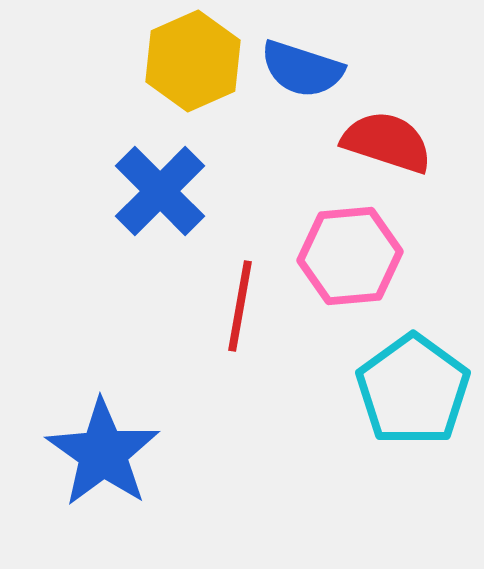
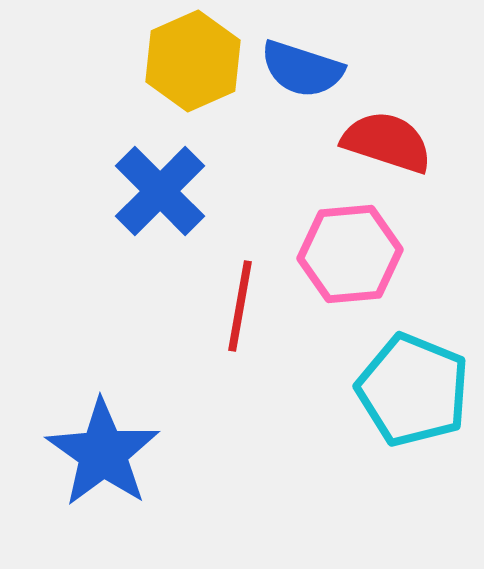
pink hexagon: moved 2 px up
cyan pentagon: rotated 14 degrees counterclockwise
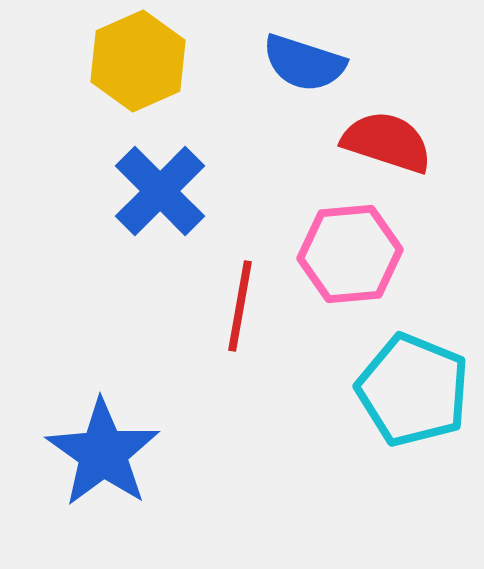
yellow hexagon: moved 55 px left
blue semicircle: moved 2 px right, 6 px up
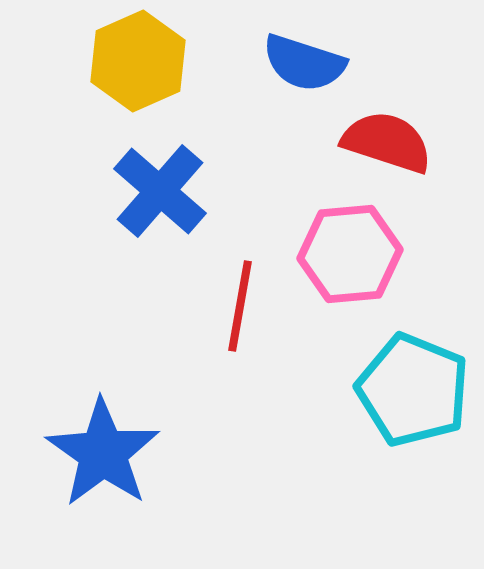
blue cross: rotated 4 degrees counterclockwise
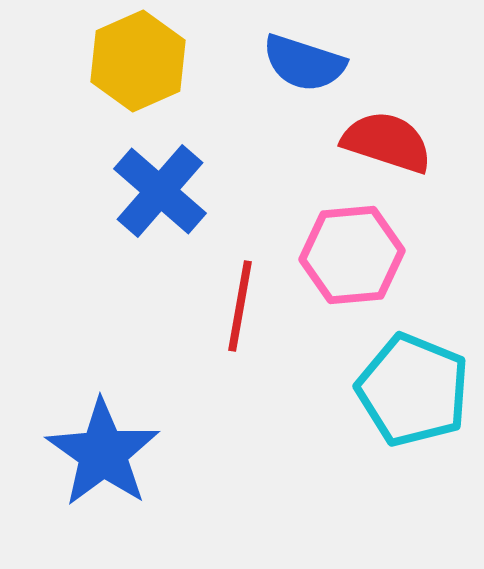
pink hexagon: moved 2 px right, 1 px down
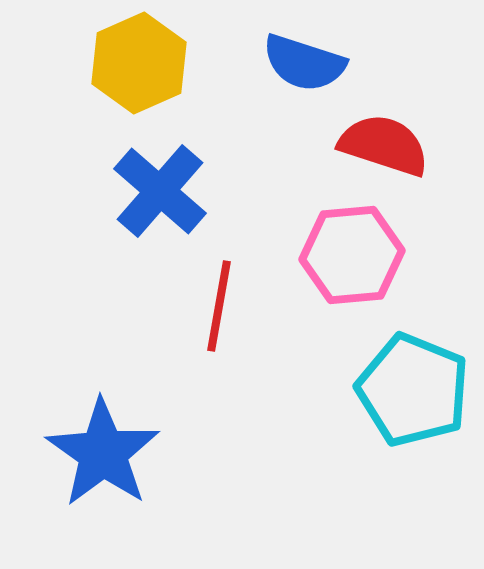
yellow hexagon: moved 1 px right, 2 px down
red semicircle: moved 3 px left, 3 px down
red line: moved 21 px left
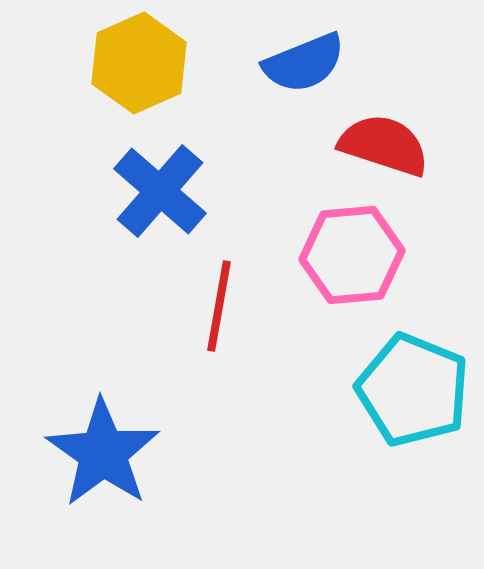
blue semicircle: rotated 40 degrees counterclockwise
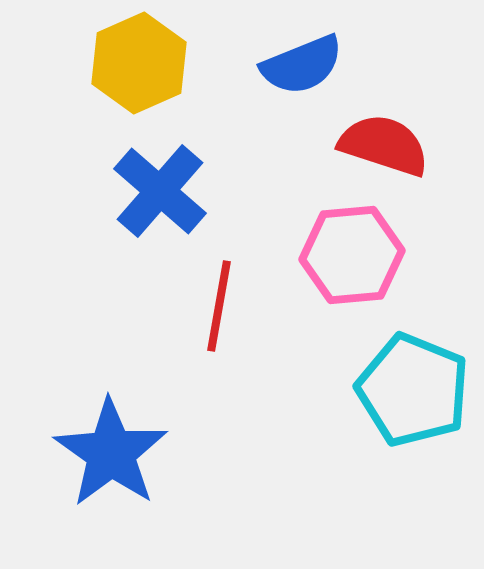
blue semicircle: moved 2 px left, 2 px down
blue star: moved 8 px right
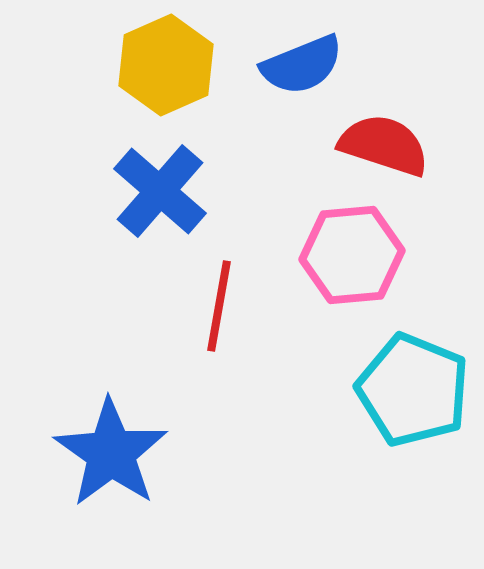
yellow hexagon: moved 27 px right, 2 px down
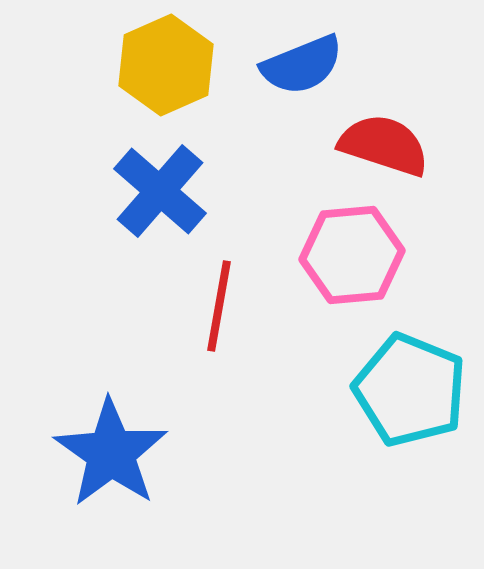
cyan pentagon: moved 3 px left
